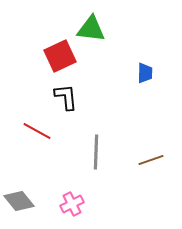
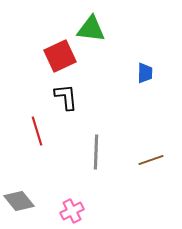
red line: rotated 44 degrees clockwise
pink cross: moved 7 px down
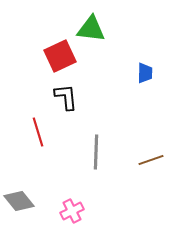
red line: moved 1 px right, 1 px down
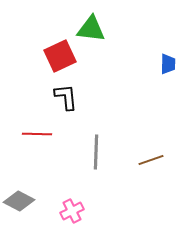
blue trapezoid: moved 23 px right, 9 px up
red line: moved 1 px left, 2 px down; rotated 72 degrees counterclockwise
gray diamond: rotated 24 degrees counterclockwise
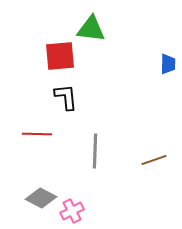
red square: rotated 20 degrees clockwise
gray line: moved 1 px left, 1 px up
brown line: moved 3 px right
gray diamond: moved 22 px right, 3 px up
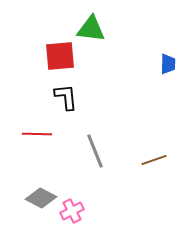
gray line: rotated 24 degrees counterclockwise
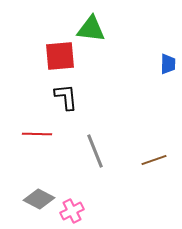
gray diamond: moved 2 px left, 1 px down
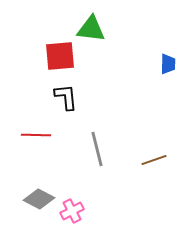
red line: moved 1 px left, 1 px down
gray line: moved 2 px right, 2 px up; rotated 8 degrees clockwise
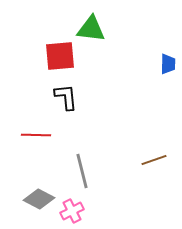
gray line: moved 15 px left, 22 px down
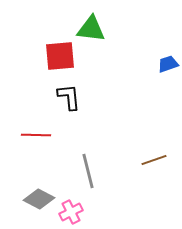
blue trapezoid: rotated 110 degrees counterclockwise
black L-shape: moved 3 px right
gray line: moved 6 px right
pink cross: moved 1 px left, 1 px down
